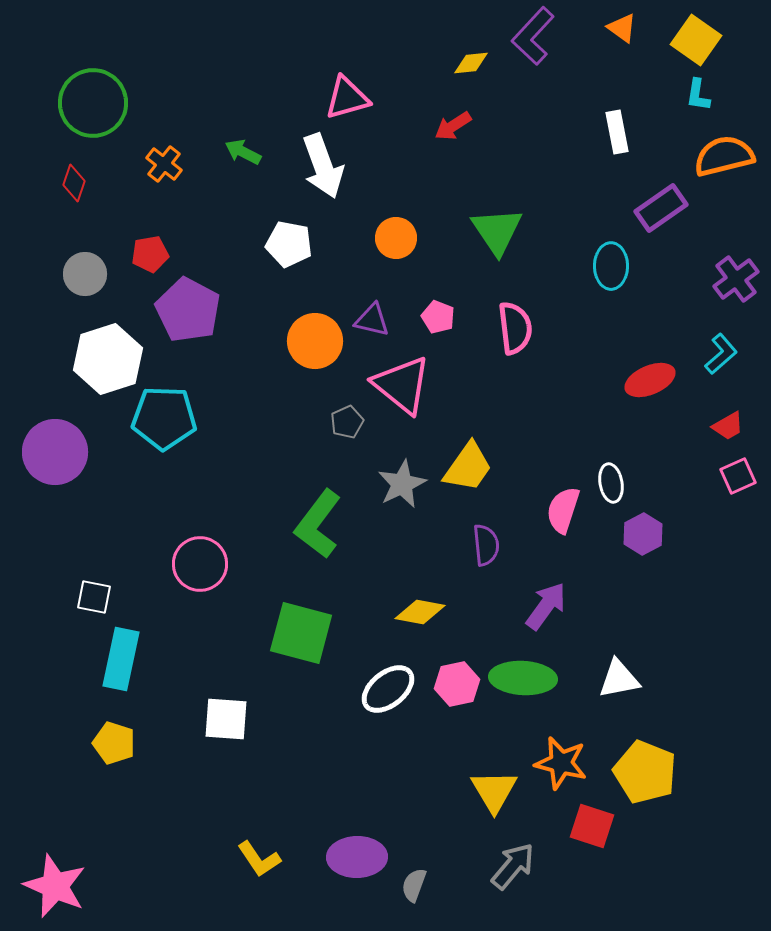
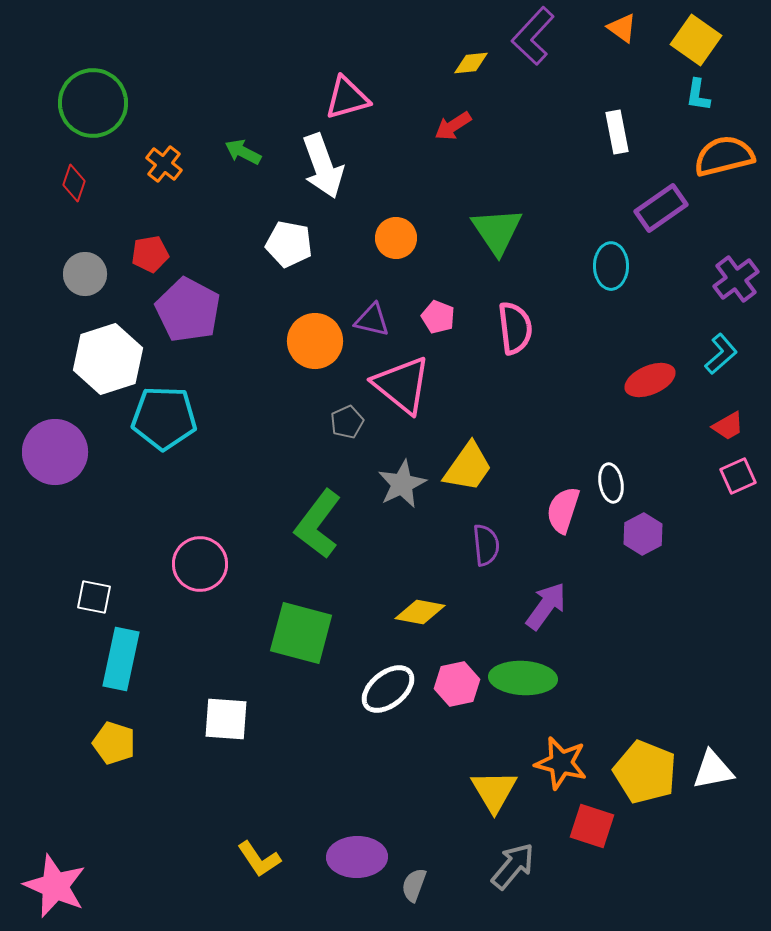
white triangle at (619, 679): moved 94 px right, 91 px down
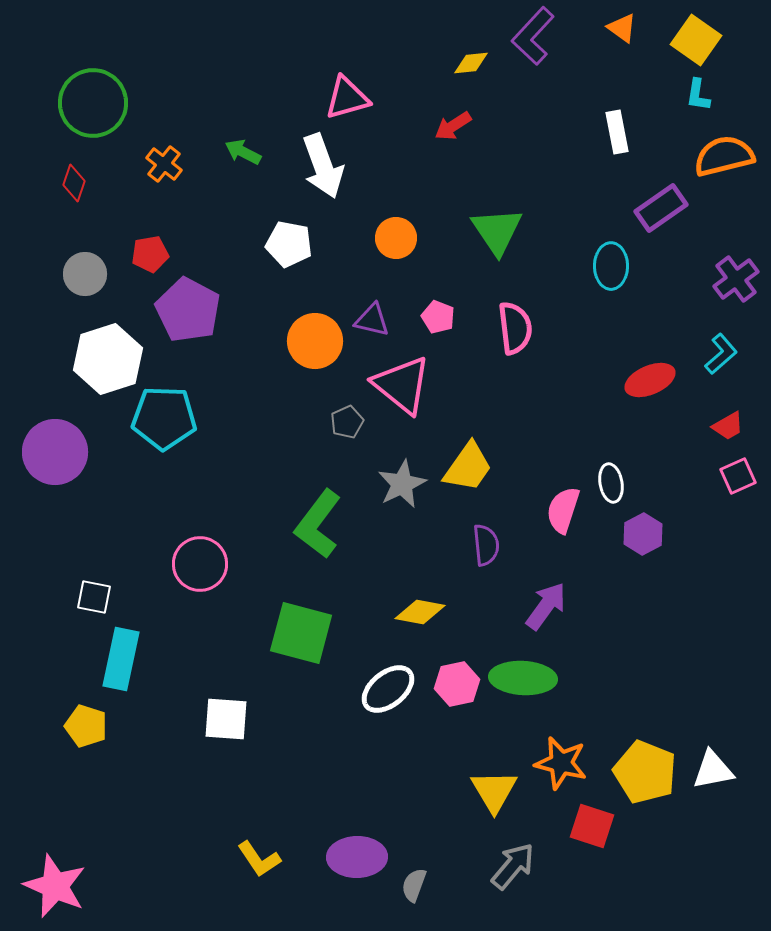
yellow pentagon at (114, 743): moved 28 px left, 17 px up
